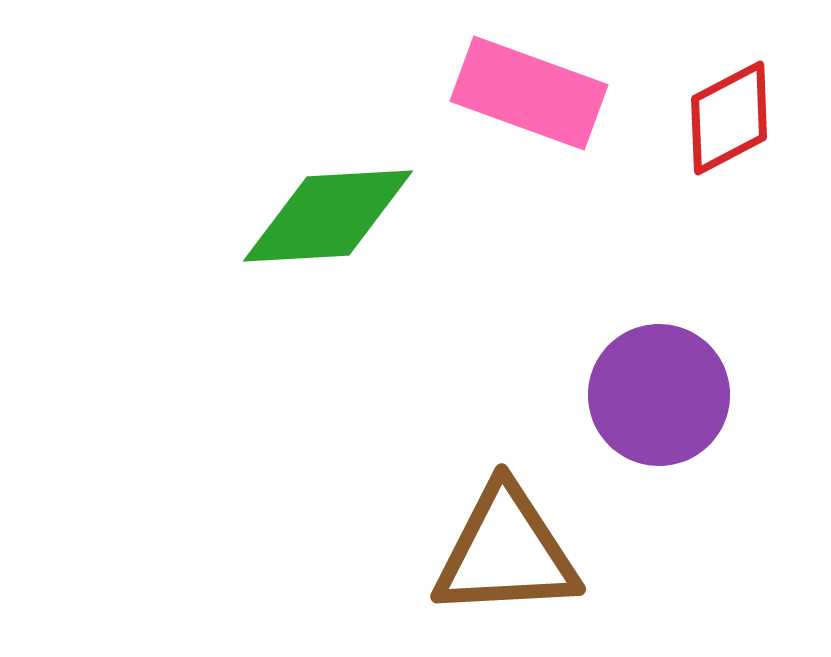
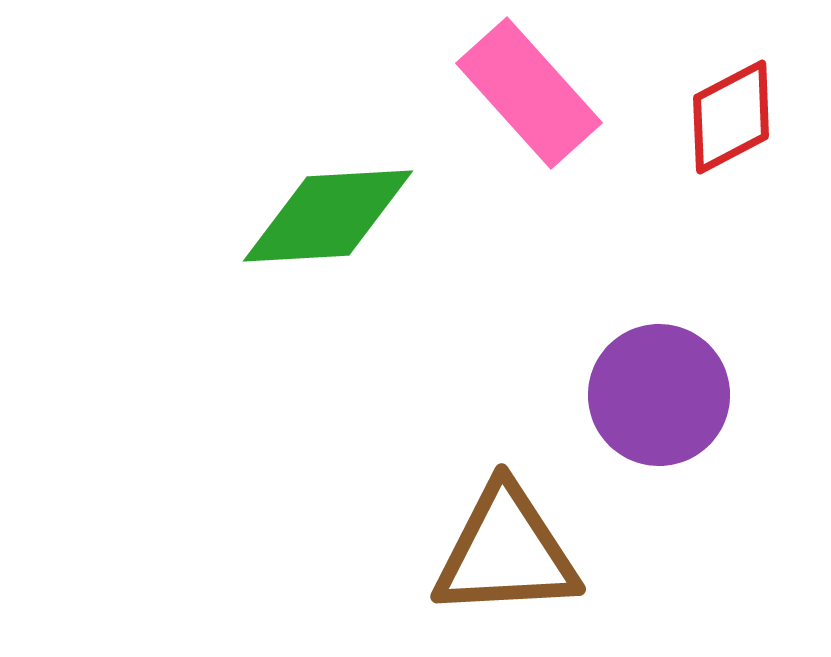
pink rectangle: rotated 28 degrees clockwise
red diamond: moved 2 px right, 1 px up
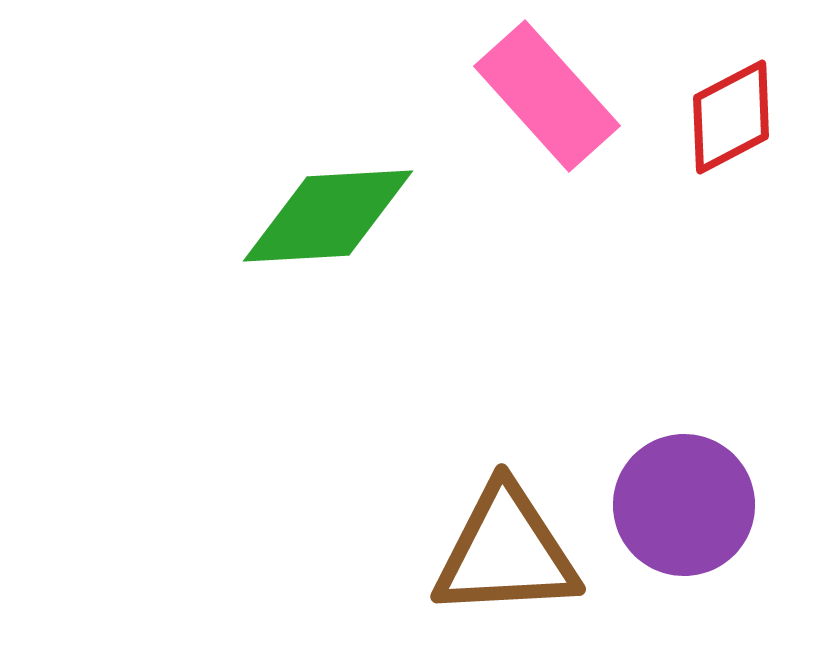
pink rectangle: moved 18 px right, 3 px down
purple circle: moved 25 px right, 110 px down
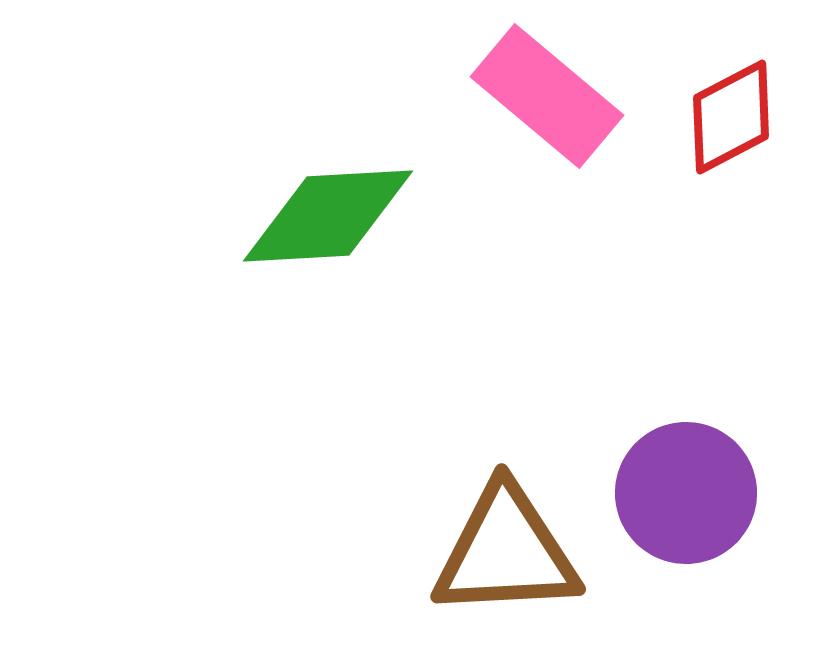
pink rectangle: rotated 8 degrees counterclockwise
purple circle: moved 2 px right, 12 px up
